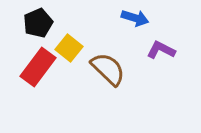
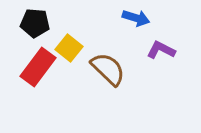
blue arrow: moved 1 px right
black pentagon: moved 3 px left; rotated 28 degrees clockwise
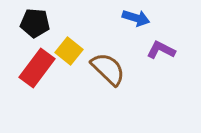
yellow square: moved 3 px down
red rectangle: moved 1 px left, 1 px down
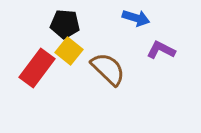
black pentagon: moved 30 px right, 1 px down
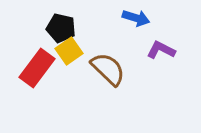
black pentagon: moved 4 px left, 4 px down; rotated 8 degrees clockwise
yellow square: rotated 16 degrees clockwise
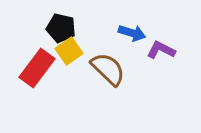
blue arrow: moved 4 px left, 15 px down
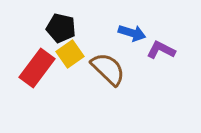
yellow square: moved 1 px right, 3 px down
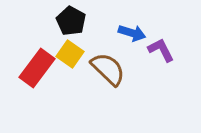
black pentagon: moved 10 px right, 7 px up; rotated 16 degrees clockwise
purple L-shape: rotated 36 degrees clockwise
yellow square: rotated 20 degrees counterclockwise
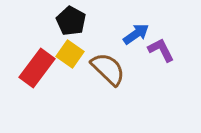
blue arrow: moved 4 px right, 1 px down; rotated 52 degrees counterclockwise
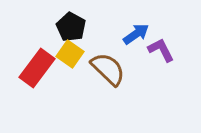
black pentagon: moved 6 px down
